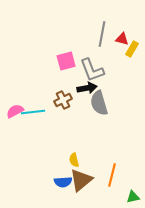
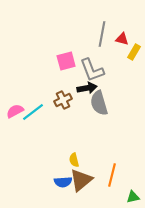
yellow rectangle: moved 2 px right, 3 px down
cyan line: rotated 30 degrees counterclockwise
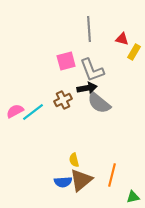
gray line: moved 13 px left, 5 px up; rotated 15 degrees counterclockwise
gray semicircle: rotated 35 degrees counterclockwise
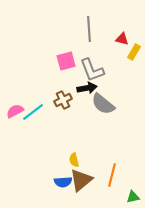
gray semicircle: moved 4 px right, 1 px down
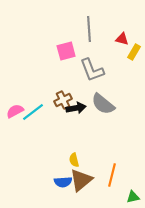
pink square: moved 10 px up
black arrow: moved 11 px left, 20 px down
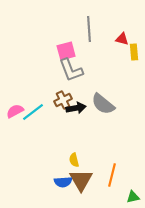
yellow rectangle: rotated 35 degrees counterclockwise
gray L-shape: moved 21 px left
brown triangle: rotated 20 degrees counterclockwise
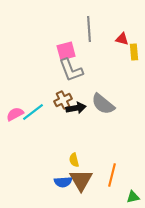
pink semicircle: moved 3 px down
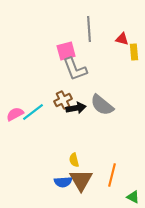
gray L-shape: moved 4 px right, 1 px up
gray semicircle: moved 1 px left, 1 px down
green triangle: rotated 40 degrees clockwise
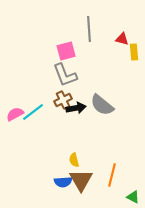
gray L-shape: moved 10 px left, 6 px down
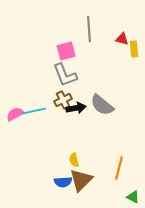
yellow rectangle: moved 3 px up
cyan line: moved 1 px right, 1 px up; rotated 25 degrees clockwise
orange line: moved 7 px right, 7 px up
brown triangle: rotated 15 degrees clockwise
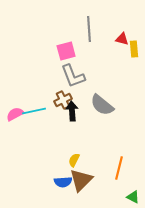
gray L-shape: moved 8 px right, 1 px down
black arrow: moved 4 px left, 3 px down; rotated 84 degrees counterclockwise
yellow semicircle: rotated 40 degrees clockwise
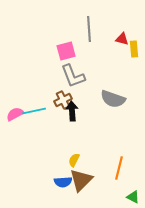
gray semicircle: moved 11 px right, 6 px up; rotated 20 degrees counterclockwise
